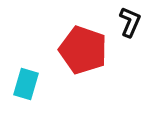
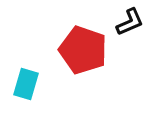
black L-shape: rotated 44 degrees clockwise
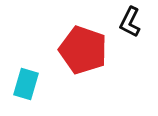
black L-shape: rotated 140 degrees clockwise
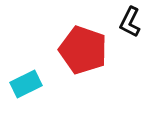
cyan rectangle: rotated 48 degrees clockwise
